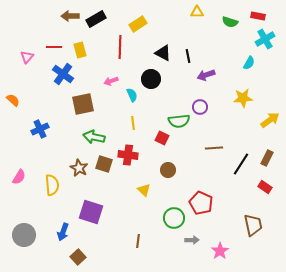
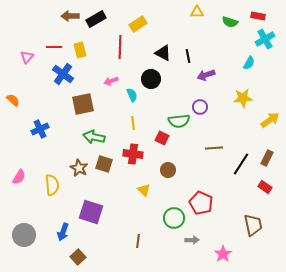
red cross at (128, 155): moved 5 px right, 1 px up
pink star at (220, 251): moved 3 px right, 3 px down
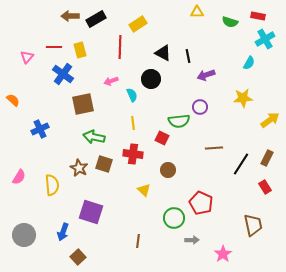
red rectangle at (265, 187): rotated 24 degrees clockwise
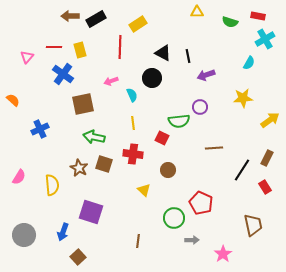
black circle at (151, 79): moved 1 px right, 1 px up
black line at (241, 164): moved 1 px right, 6 px down
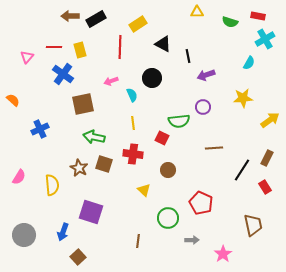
black triangle at (163, 53): moved 9 px up
purple circle at (200, 107): moved 3 px right
green circle at (174, 218): moved 6 px left
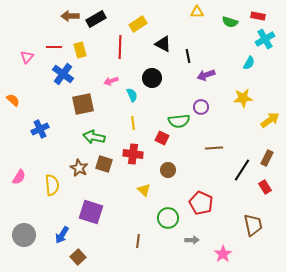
purple circle at (203, 107): moved 2 px left
blue arrow at (63, 232): moved 1 px left, 3 px down; rotated 12 degrees clockwise
